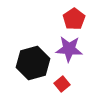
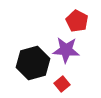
red pentagon: moved 3 px right, 2 px down; rotated 10 degrees counterclockwise
purple star: moved 3 px left, 1 px down
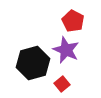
red pentagon: moved 4 px left
purple star: rotated 20 degrees clockwise
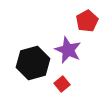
red pentagon: moved 14 px right; rotated 15 degrees clockwise
purple star: moved 2 px right
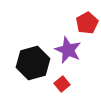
red pentagon: moved 2 px down
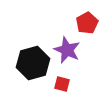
purple star: moved 1 px left
red square: rotated 35 degrees counterclockwise
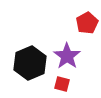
purple star: moved 6 px down; rotated 12 degrees clockwise
black hexagon: moved 3 px left; rotated 8 degrees counterclockwise
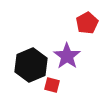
black hexagon: moved 1 px right, 2 px down
red square: moved 10 px left, 1 px down
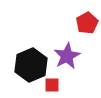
purple star: rotated 8 degrees clockwise
red square: rotated 14 degrees counterclockwise
